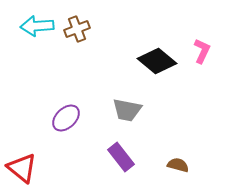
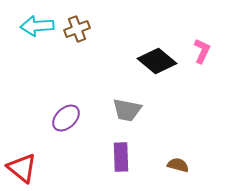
purple rectangle: rotated 36 degrees clockwise
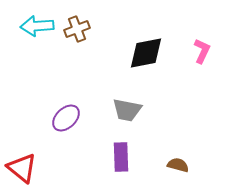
black diamond: moved 11 px left, 8 px up; rotated 51 degrees counterclockwise
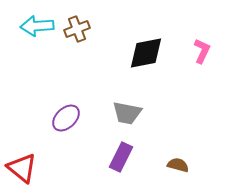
gray trapezoid: moved 3 px down
purple rectangle: rotated 28 degrees clockwise
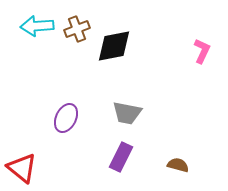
black diamond: moved 32 px left, 7 px up
purple ellipse: rotated 20 degrees counterclockwise
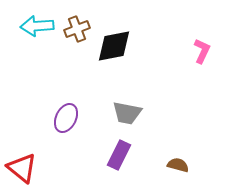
purple rectangle: moved 2 px left, 2 px up
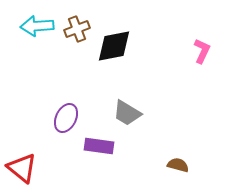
gray trapezoid: rotated 20 degrees clockwise
purple rectangle: moved 20 px left, 9 px up; rotated 72 degrees clockwise
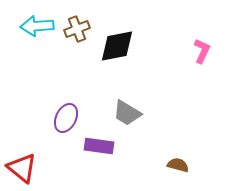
black diamond: moved 3 px right
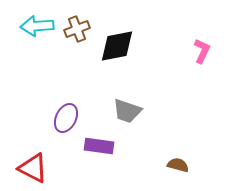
gray trapezoid: moved 2 px up; rotated 12 degrees counterclockwise
red triangle: moved 11 px right; rotated 12 degrees counterclockwise
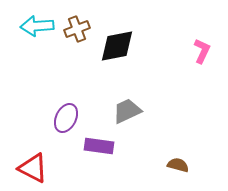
gray trapezoid: rotated 136 degrees clockwise
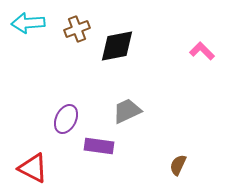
cyan arrow: moved 9 px left, 3 px up
pink L-shape: rotated 70 degrees counterclockwise
purple ellipse: moved 1 px down
brown semicircle: rotated 80 degrees counterclockwise
